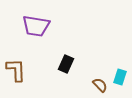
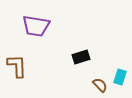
black rectangle: moved 15 px right, 7 px up; rotated 48 degrees clockwise
brown L-shape: moved 1 px right, 4 px up
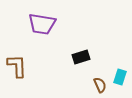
purple trapezoid: moved 6 px right, 2 px up
brown semicircle: rotated 21 degrees clockwise
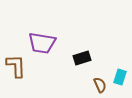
purple trapezoid: moved 19 px down
black rectangle: moved 1 px right, 1 px down
brown L-shape: moved 1 px left
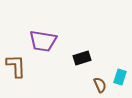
purple trapezoid: moved 1 px right, 2 px up
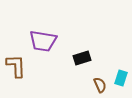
cyan rectangle: moved 1 px right, 1 px down
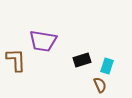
black rectangle: moved 2 px down
brown L-shape: moved 6 px up
cyan rectangle: moved 14 px left, 12 px up
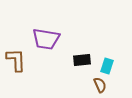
purple trapezoid: moved 3 px right, 2 px up
black rectangle: rotated 12 degrees clockwise
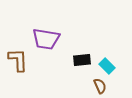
brown L-shape: moved 2 px right
cyan rectangle: rotated 63 degrees counterclockwise
brown semicircle: moved 1 px down
